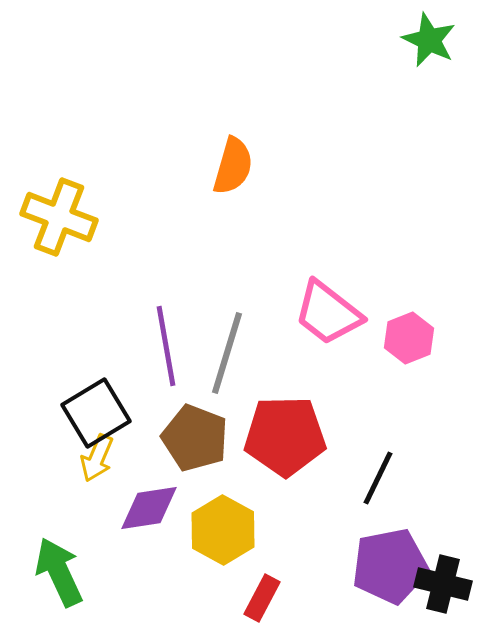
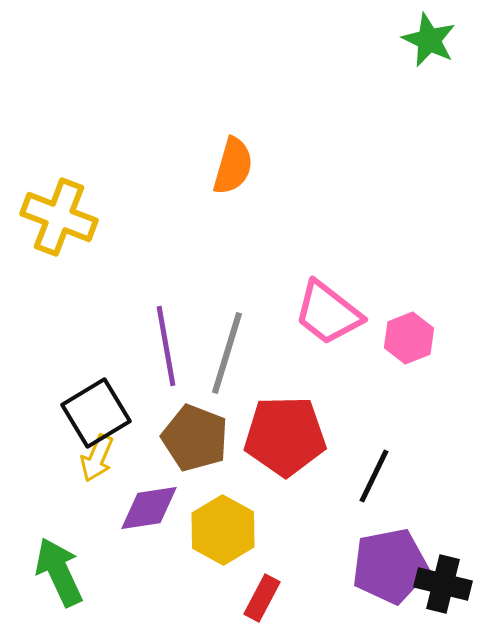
black line: moved 4 px left, 2 px up
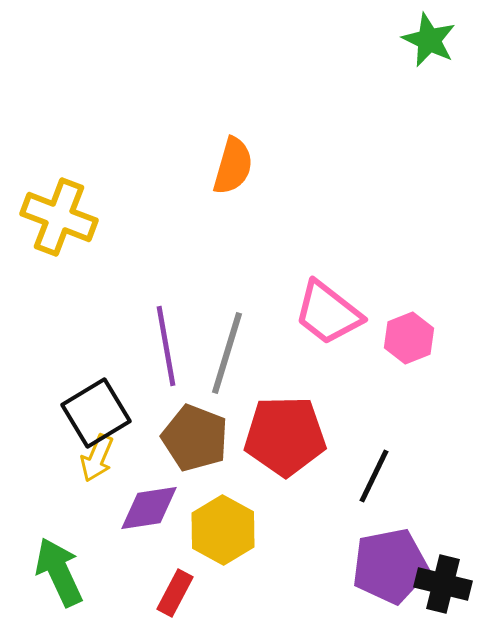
red rectangle: moved 87 px left, 5 px up
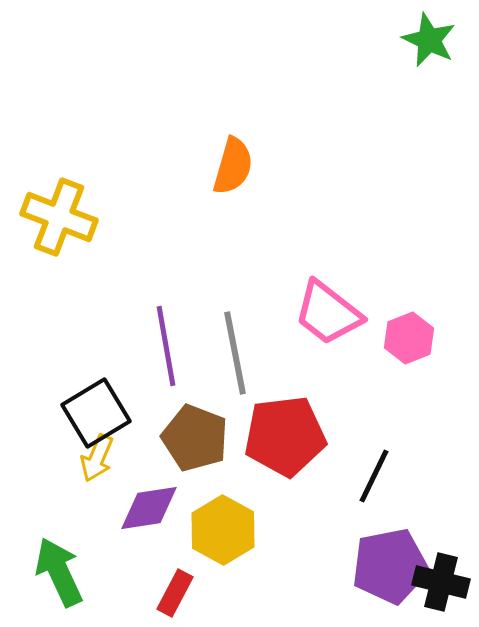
gray line: moved 8 px right; rotated 28 degrees counterclockwise
red pentagon: rotated 6 degrees counterclockwise
black cross: moved 2 px left, 2 px up
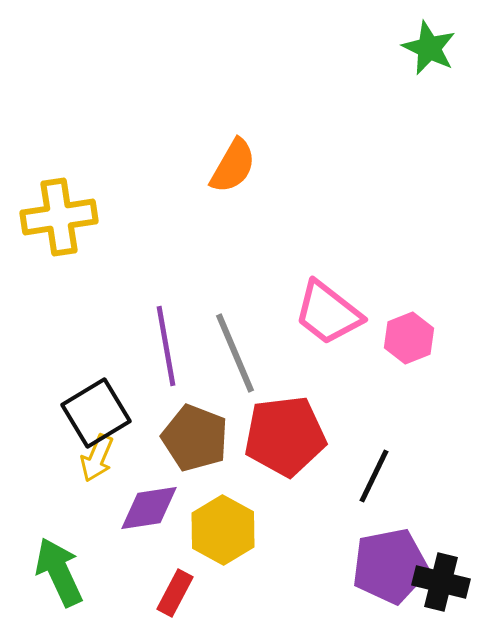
green star: moved 8 px down
orange semicircle: rotated 14 degrees clockwise
yellow cross: rotated 30 degrees counterclockwise
gray line: rotated 12 degrees counterclockwise
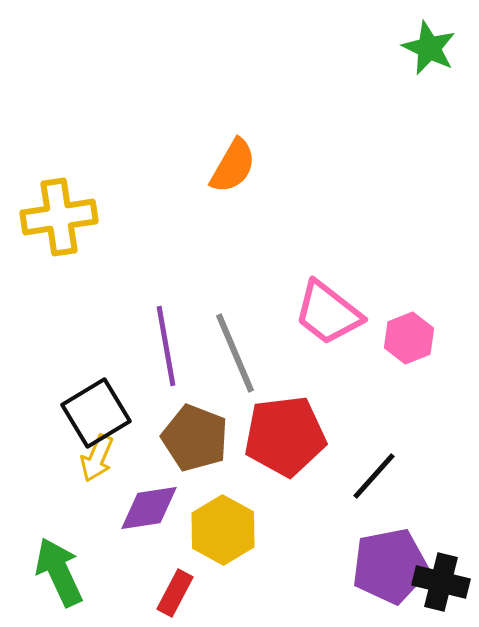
black line: rotated 16 degrees clockwise
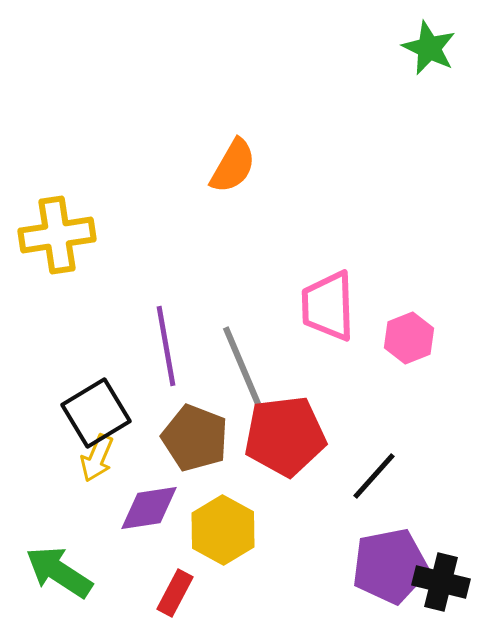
yellow cross: moved 2 px left, 18 px down
pink trapezoid: moved 7 px up; rotated 50 degrees clockwise
gray line: moved 7 px right, 13 px down
green arrow: rotated 32 degrees counterclockwise
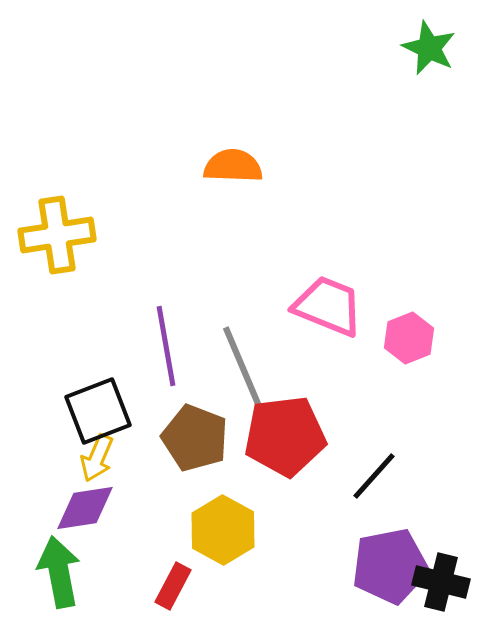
orange semicircle: rotated 118 degrees counterclockwise
pink trapezoid: rotated 114 degrees clockwise
black square: moved 2 px right, 2 px up; rotated 10 degrees clockwise
purple diamond: moved 64 px left
green arrow: rotated 46 degrees clockwise
red rectangle: moved 2 px left, 7 px up
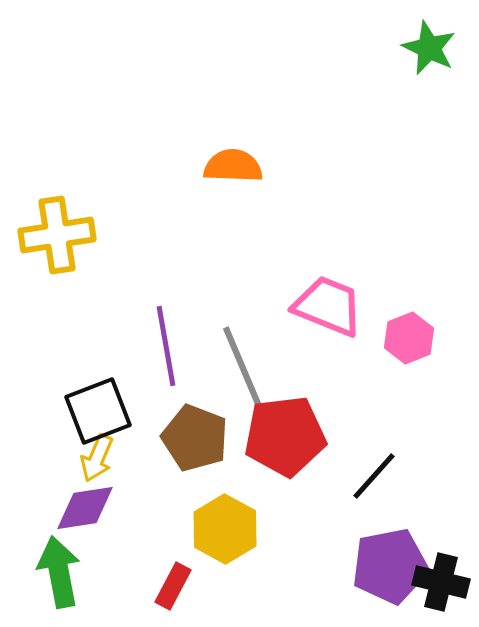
yellow hexagon: moved 2 px right, 1 px up
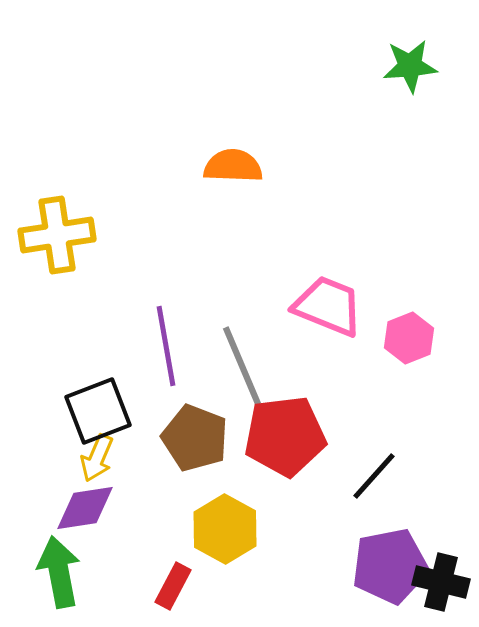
green star: moved 19 px left, 18 px down; rotated 30 degrees counterclockwise
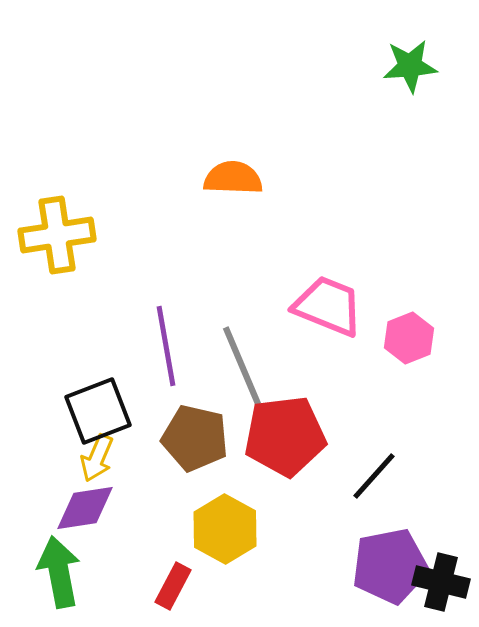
orange semicircle: moved 12 px down
brown pentagon: rotated 8 degrees counterclockwise
